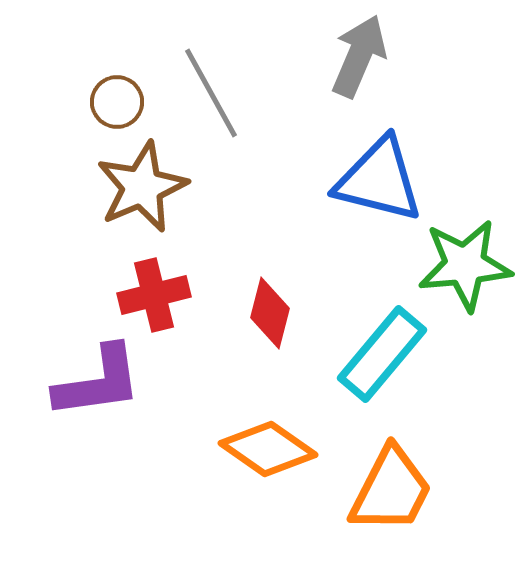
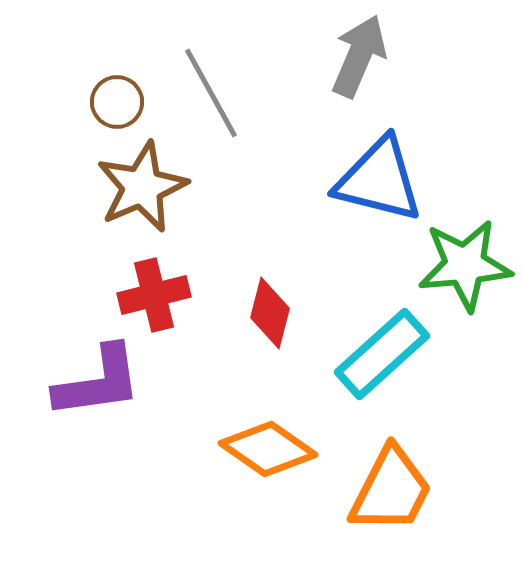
cyan rectangle: rotated 8 degrees clockwise
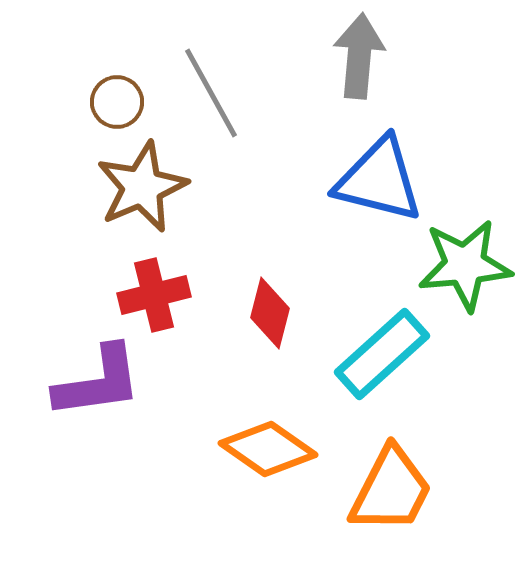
gray arrow: rotated 18 degrees counterclockwise
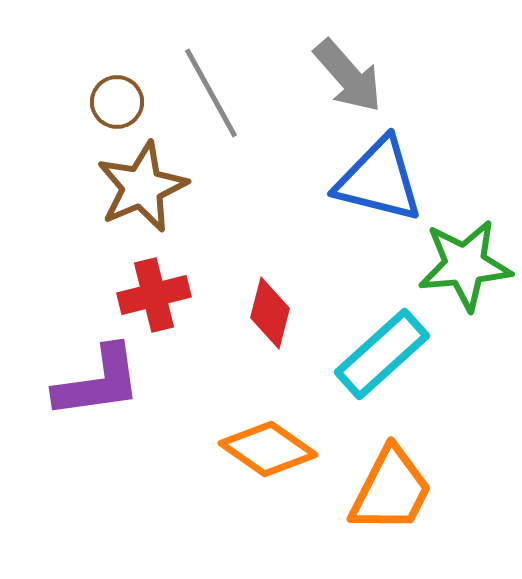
gray arrow: moved 11 px left, 20 px down; rotated 134 degrees clockwise
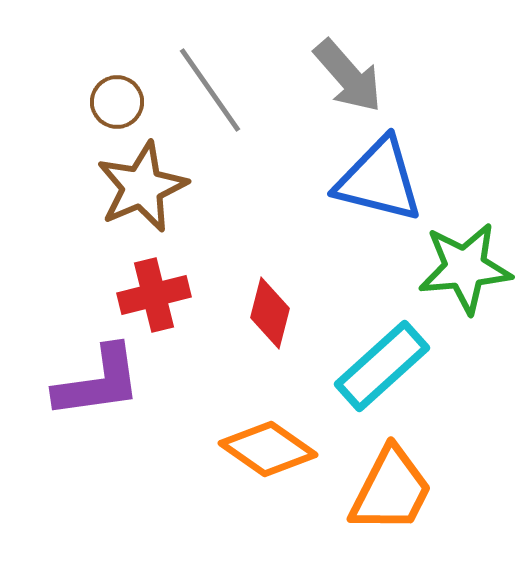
gray line: moved 1 px left, 3 px up; rotated 6 degrees counterclockwise
green star: moved 3 px down
cyan rectangle: moved 12 px down
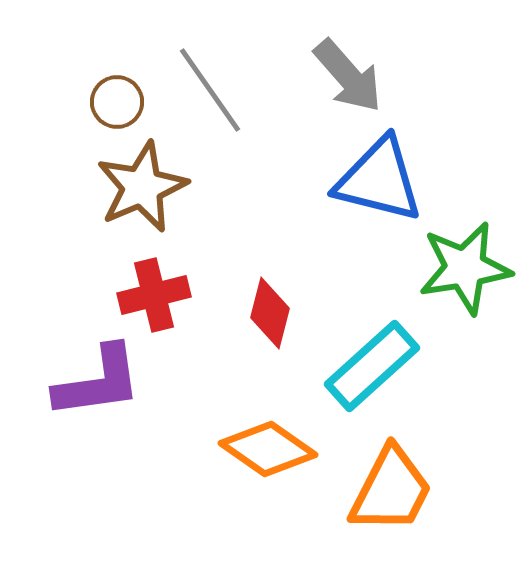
green star: rotated 4 degrees counterclockwise
cyan rectangle: moved 10 px left
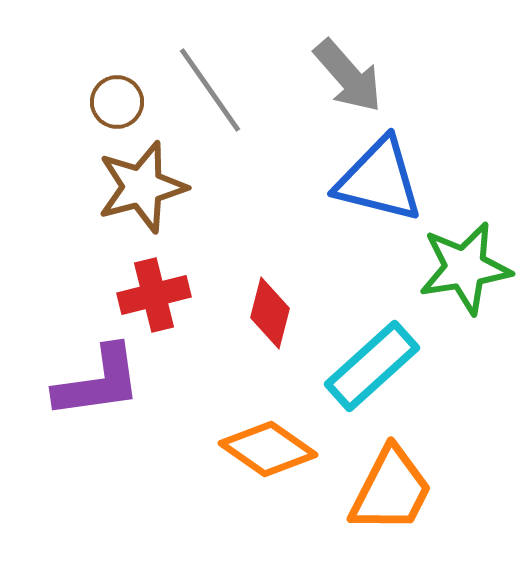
brown star: rotated 8 degrees clockwise
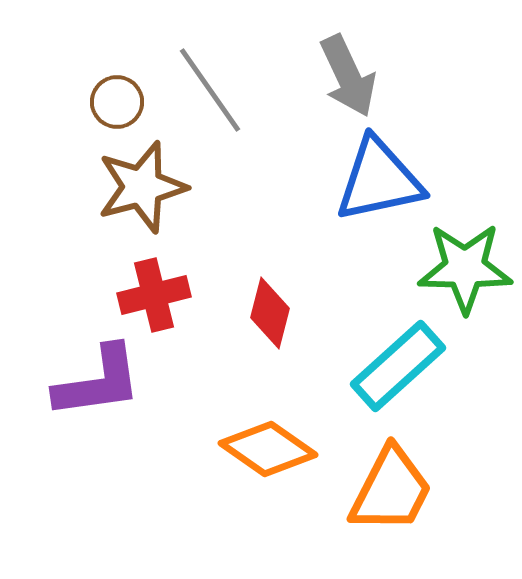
gray arrow: rotated 16 degrees clockwise
blue triangle: rotated 26 degrees counterclockwise
green star: rotated 10 degrees clockwise
cyan rectangle: moved 26 px right
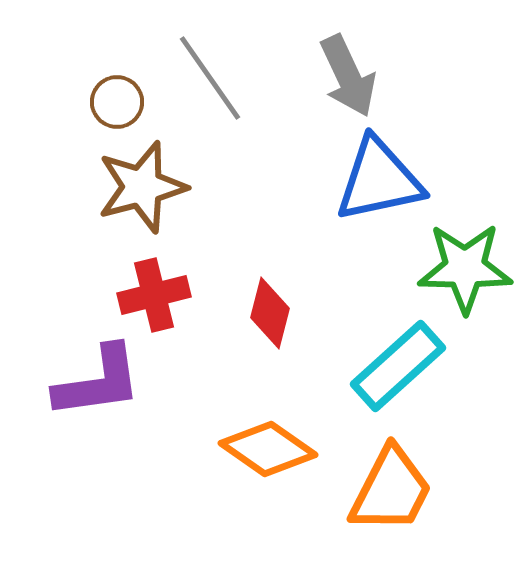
gray line: moved 12 px up
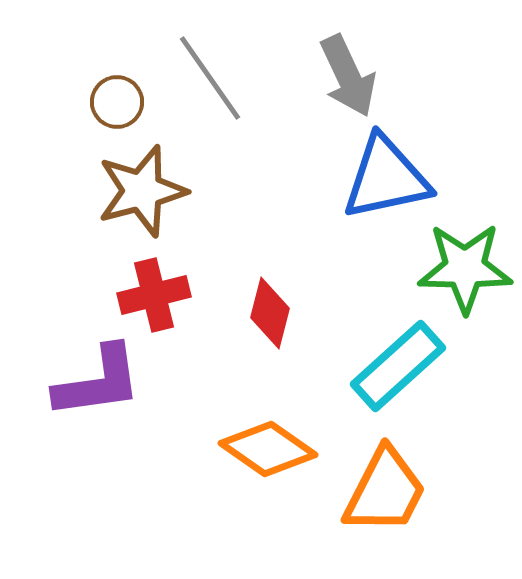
blue triangle: moved 7 px right, 2 px up
brown star: moved 4 px down
orange trapezoid: moved 6 px left, 1 px down
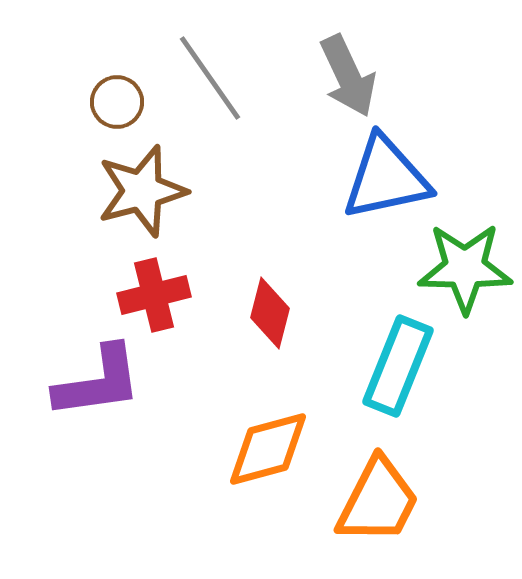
cyan rectangle: rotated 26 degrees counterclockwise
orange diamond: rotated 50 degrees counterclockwise
orange trapezoid: moved 7 px left, 10 px down
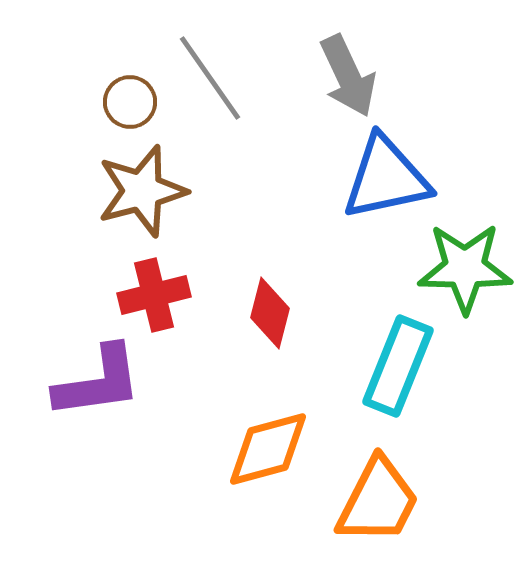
brown circle: moved 13 px right
